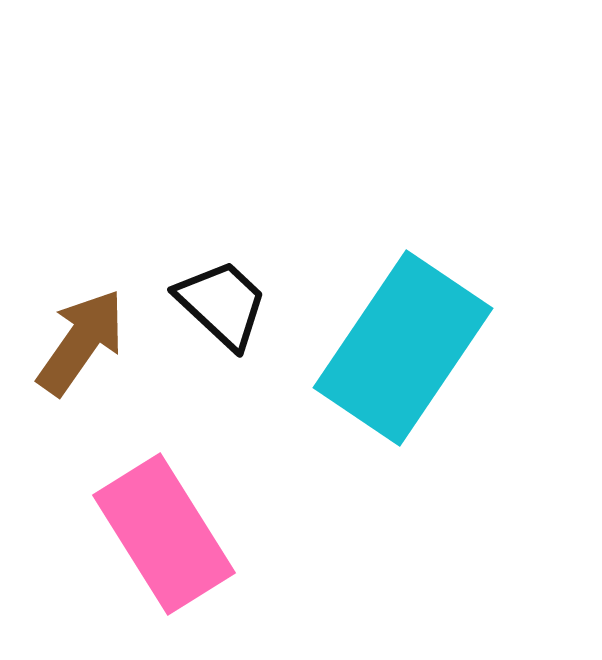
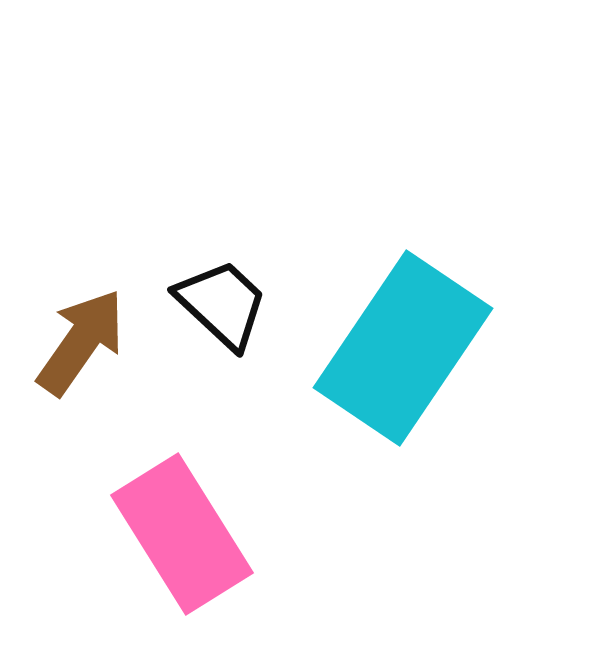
pink rectangle: moved 18 px right
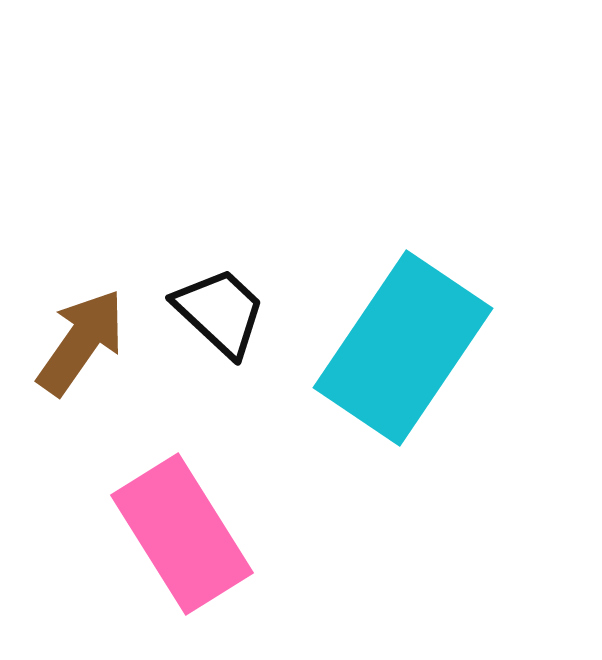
black trapezoid: moved 2 px left, 8 px down
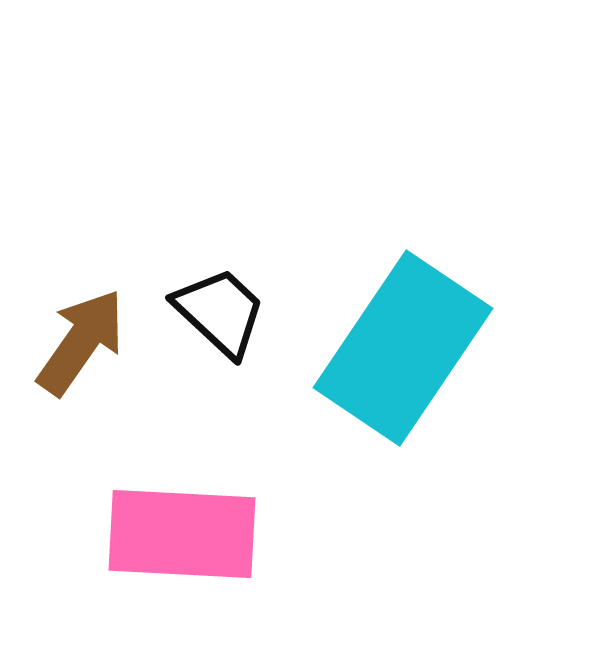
pink rectangle: rotated 55 degrees counterclockwise
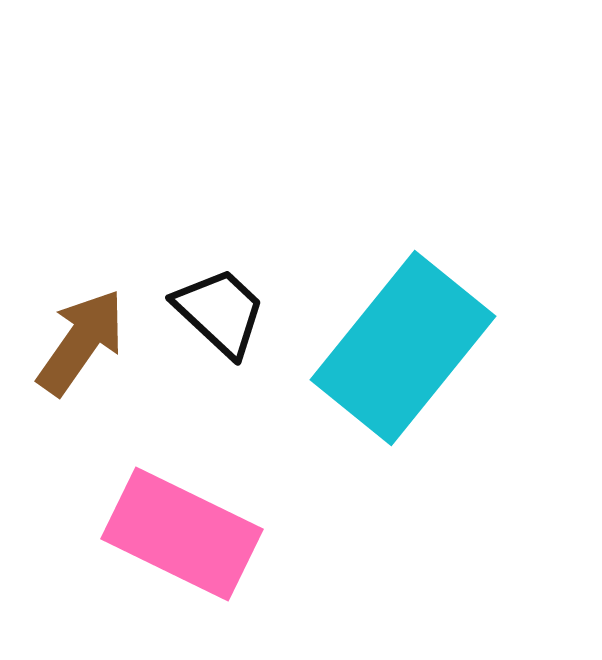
cyan rectangle: rotated 5 degrees clockwise
pink rectangle: rotated 23 degrees clockwise
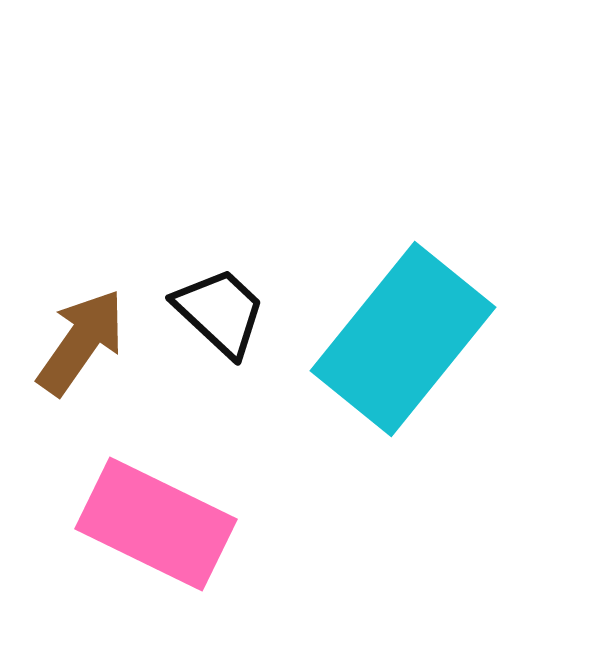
cyan rectangle: moved 9 px up
pink rectangle: moved 26 px left, 10 px up
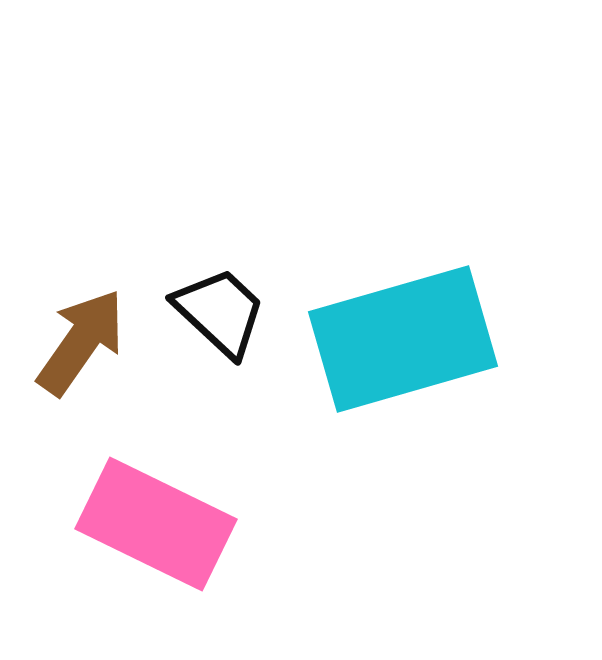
cyan rectangle: rotated 35 degrees clockwise
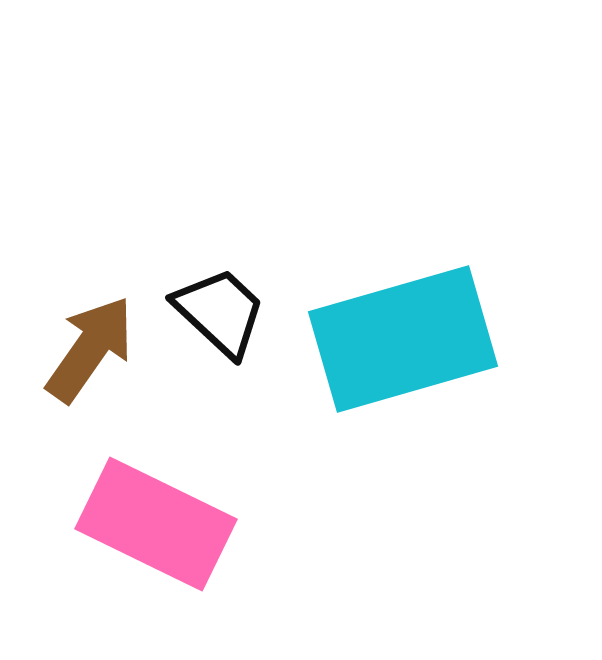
brown arrow: moved 9 px right, 7 px down
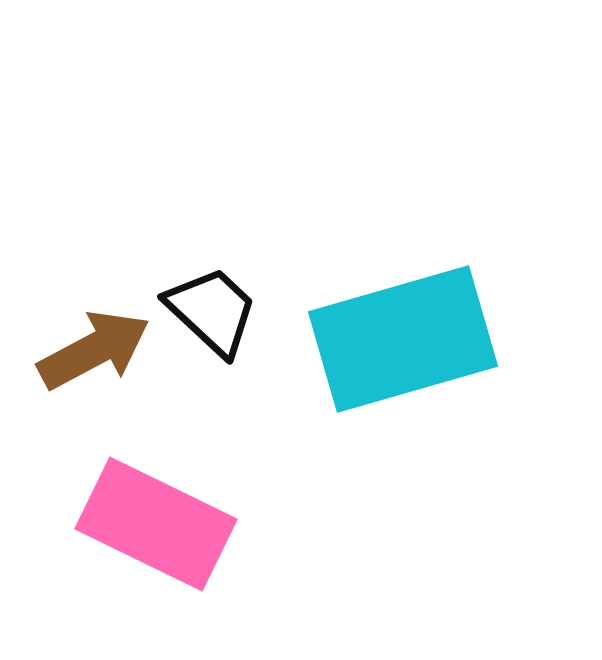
black trapezoid: moved 8 px left, 1 px up
brown arrow: moved 4 px right, 1 px down; rotated 27 degrees clockwise
